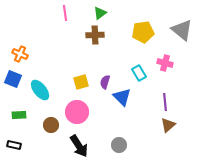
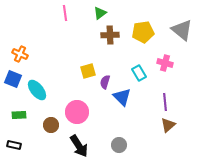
brown cross: moved 15 px right
yellow square: moved 7 px right, 11 px up
cyan ellipse: moved 3 px left
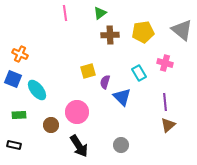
gray circle: moved 2 px right
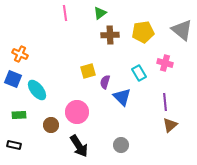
brown triangle: moved 2 px right
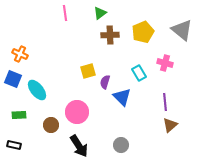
yellow pentagon: rotated 15 degrees counterclockwise
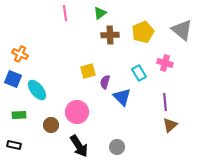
gray circle: moved 4 px left, 2 px down
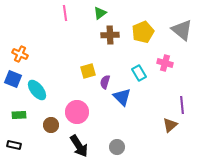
purple line: moved 17 px right, 3 px down
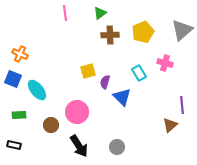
gray triangle: rotated 40 degrees clockwise
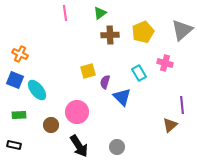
blue square: moved 2 px right, 1 px down
